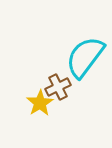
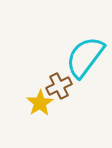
brown cross: moved 1 px right, 1 px up
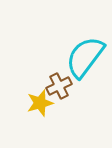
yellow star: rotated 16 degrees clockwise
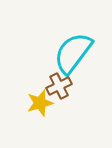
cyan semicircle: moved 12 px left, 4 px up
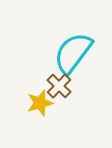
brown cross: rotated 20 degrees counterclockwise
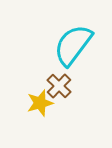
cyan semicircle: moved 8 px up
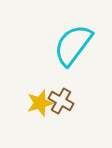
brown cross: moved 2 px right, 15 px down; rotated 15 degrees counterclockwise
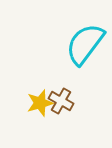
cyan semicircle: moved 12 px right, 1 px up
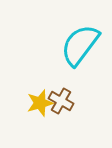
cyan semicircle: moved 5 px left, 1 px down
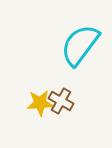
yellow star: rotated 12 degrees clockwise
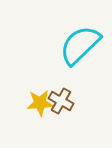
cyan semicircle: rotated 9 degrees clockwise
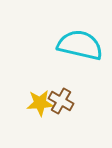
cyan semicircle: rotated 57 degrees clockwise
